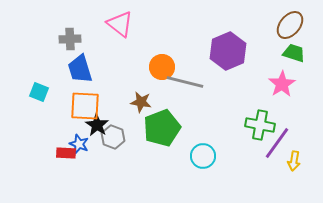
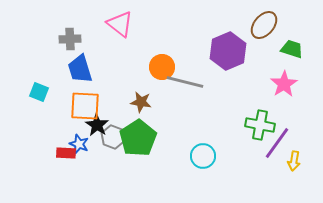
brown ellipse: moved 26 px left
green trapezoid: moved 2 px left, 4 px up
pink star: moved 2 px right
green pentagon: moved 24 px left, 10 px down; rotated 12 degrees counterclockwise
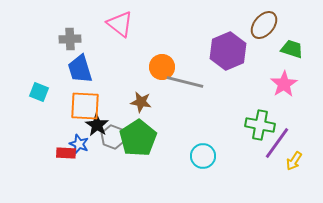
yellow arrow: rotated 24 degrees clockwise
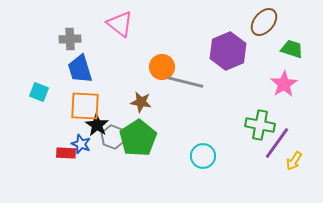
brown ellipse: moved 3 px up
blue star: moved 2 px right
